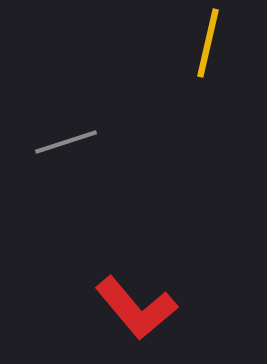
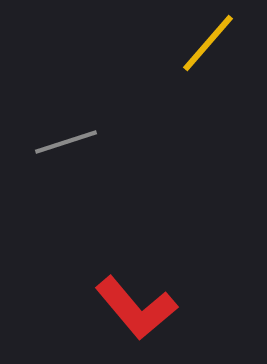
yellow line: rotated 28 degrees clockwise
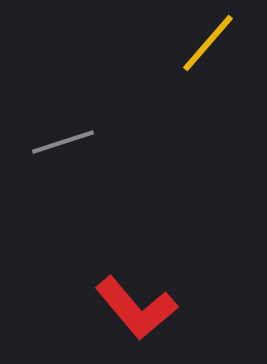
gray line: moved 3 px left
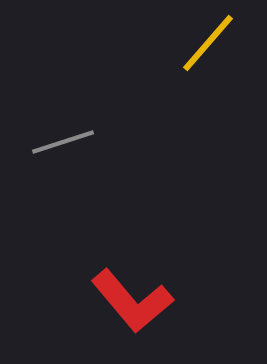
red L-shape: moved 4 px left, 7 px up
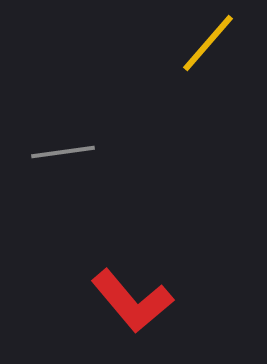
gray line: moved 10 px down; rotated 10 degrees clockwise
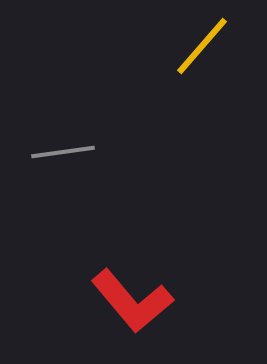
yellow line: moved 6 px left, 3 px down
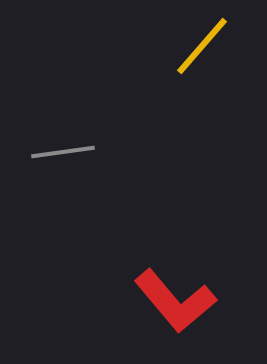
red L-shape: moved 43 px right
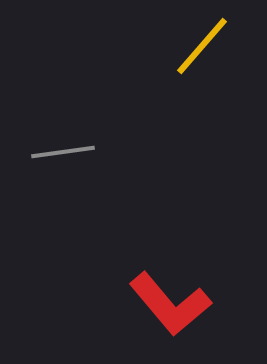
red L-shape: moved 5 px left, 3 px down
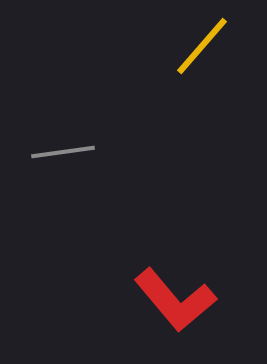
red L-shape: moved 5 px right, 4 px up
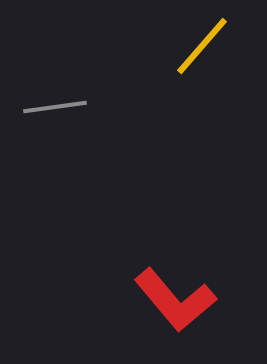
gray line: moved 8 px left, 45 px up
